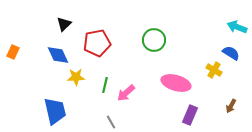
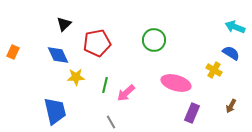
cyan arrow: moved 2 px left
purple rectangle: moved 2 px right, 2 px up
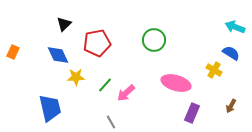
green line: rotated 28 degrees clockwise
blue trapezoid: moved 5 px left, 3 px up
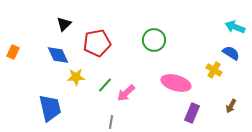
gray line: rotated 40 degrees clockwise
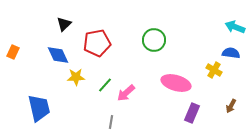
blue semicircle: rotated 24 degrees counterclockwise
blue trapezoid: moved 11 px left
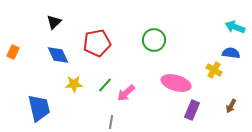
black triangle: moved 10 px left, 2 px up
yellow star: moved 2 px left, 7 px down
purple rectangle: moved 3 px up
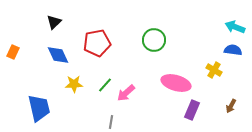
blue semicircle: moved 2 px right, 3 px up
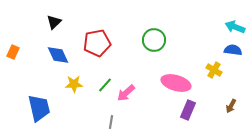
purple rectangle: moved 4 px left
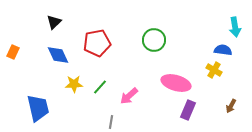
cyan arrow: rotated 120 degrees counterclockwise
blue semicircle: moved 10 px left
green line: moved 5 px left, 2 px down
pink arrow: moved 3 px right, 3 px down
blue trapezoid: moved 1 px left
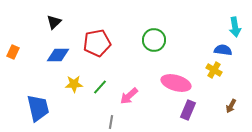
blue diamond: rotated 65 degrees counterclockwise
